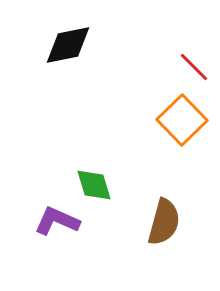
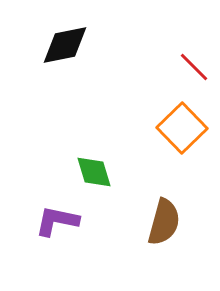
black diamond: moved 3 px left
orange square: moved 8 px down
green diamond: moved 13 px up
purple L-shape: rotated 12 degrees counterclockwise
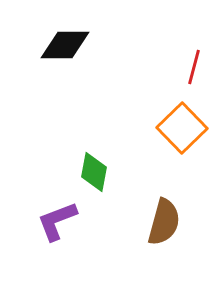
black diamond: rotated 12 degrees clockwise
red line: rotated 60 degrees clockwise
green diamond: rotated 27 degrees clockwise
purple L-shape: rotated 33 degrees counterclockwise
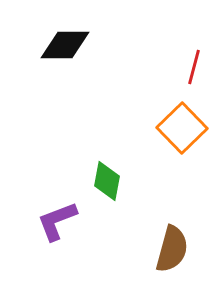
green diamond: moved 13 px right, 9 px down
brown semicircle: moved 8 px right, 27 px down
